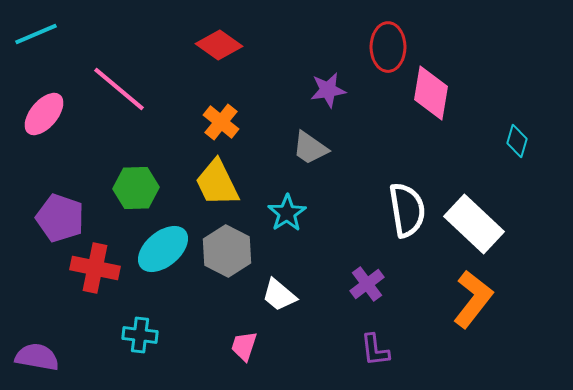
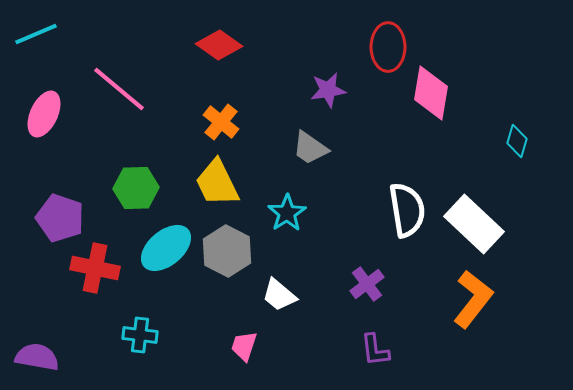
pink ellipse: rotated 15 degrees counterclockwise
cyan ellipse: moved 3 px right, 1 px up
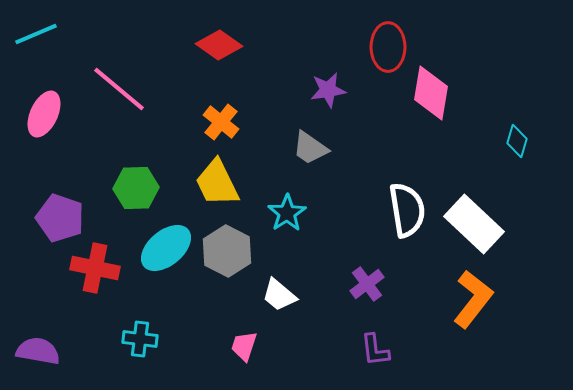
cyan cross: moved 4 px down
purple semicircle: moved 1 px right, 6 px up
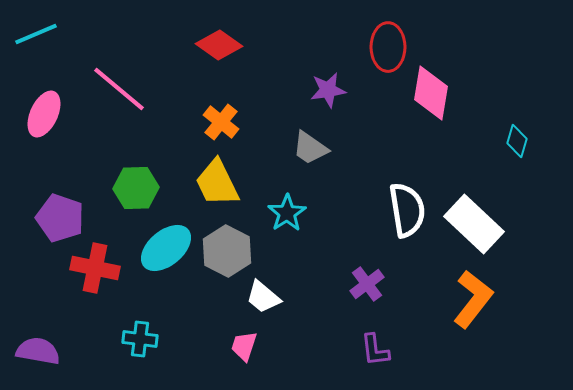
white trapezoid: moved 16 px left, 2 px down
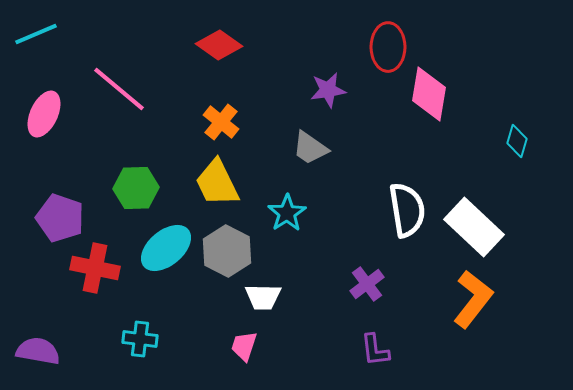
pink diamond: moved 2 px left, 1 px down
white rectangle: moved 3 px down
white trapezoid: rotated 39 degrees counterclockwise
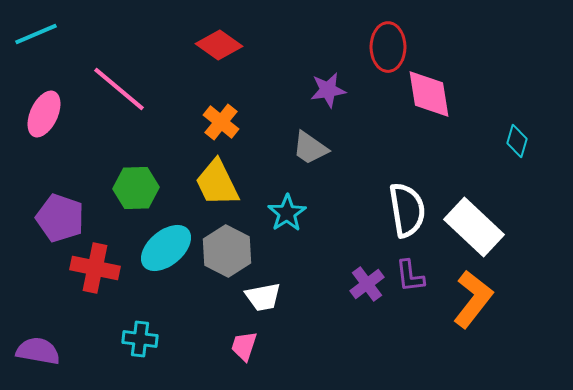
pink diamond: rotated 18 degrees counterclockwise
white trapezoid: rotated 12 degrees counterclockwise
purple L-shape: moved 35 px right, 74 px up
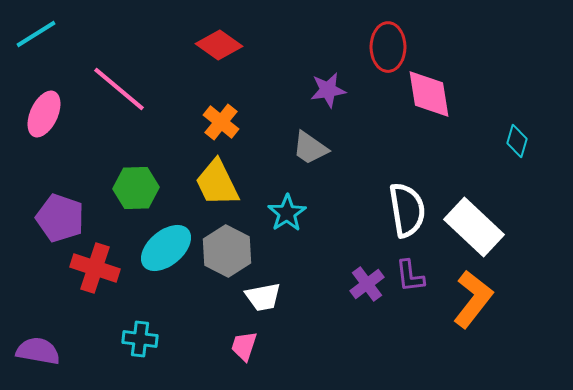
cyan line: rotated 9 degrees counterclockwise
red cross: rotated 6 degrees clockwise
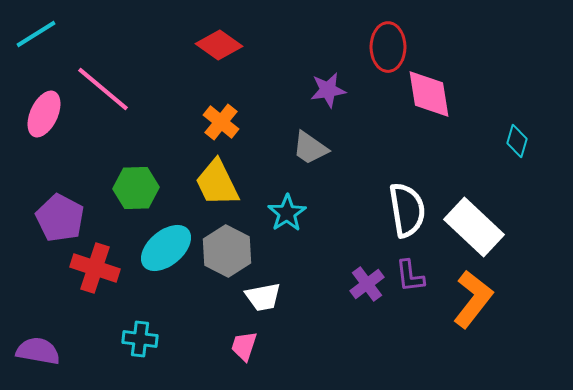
pink line: moved 16 px left
purple pentagon: rotated 9 degrees clockwise
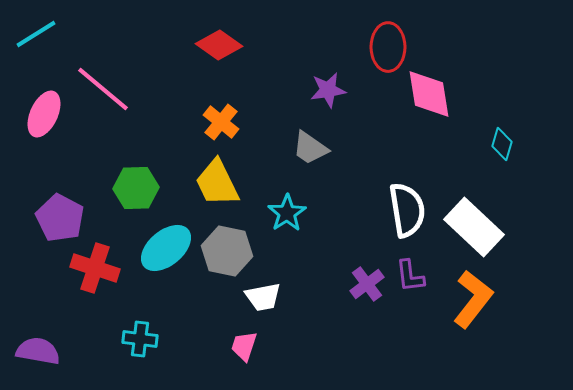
cyan diamond: moved 15 px left, 3 px down
gray hexagon: rotated 15 degrees counterclockwise
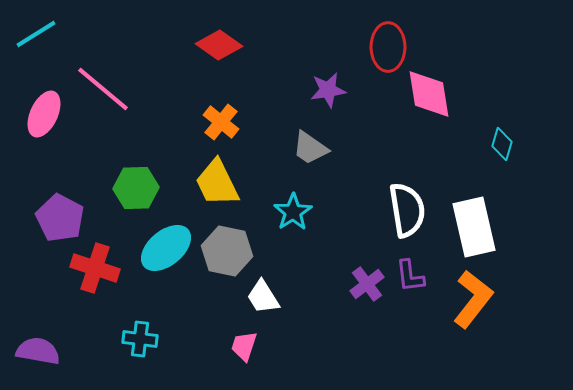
cyan star: moved 6 px right, 1 px up
white rectangle: rotated 34 degrees clockwise
white trapezoid: rotated 69 degrees clockwise
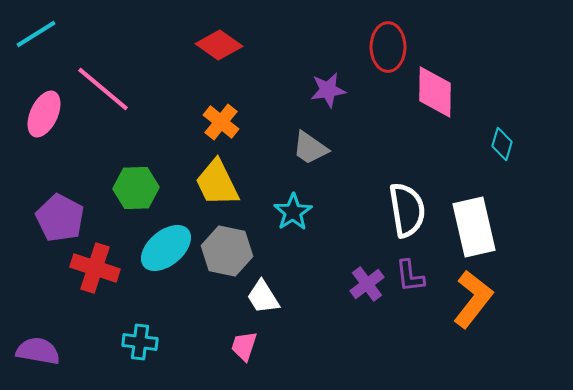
pink diamond: moved 6 px right, 2 px up; rotated 10 degrees clockwise
cyan cross: moved 3 px down
